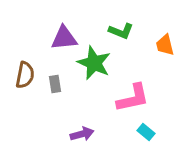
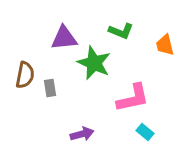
gray rectangle: moved 5 px left, 4 px down
cyan rectangle: moved 1 px left
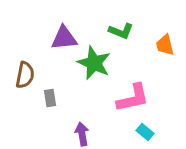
gray rectangle: moved 10 px down
purple arrow: rotated 85 degrees counterclockwise
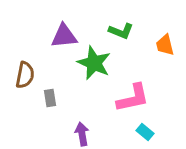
purple triangle: moved 2 px up
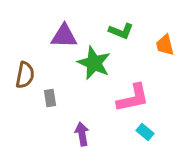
purple triangle: rotated 8 degrees clockwise
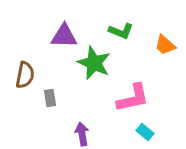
orange trapezoid: rotated 35 degrees counterclockwise
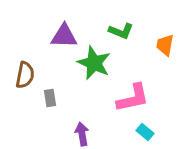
orange trapezoid: rotated 60 degrees clockwise
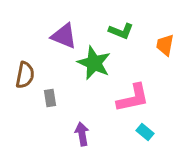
purple triangle: rotated 20 degrees clockwise
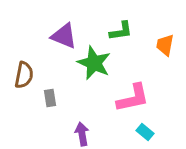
green L-shape: rotated 30 degrees counterclockwise
brown semicircle: moved 1 px left
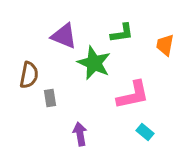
green L-shape: moved 1 px right, 2 px down
brown semicircle: moved 5 px right
pink L-shape: moved 3 px up
purple arrow: moved 2 px left
